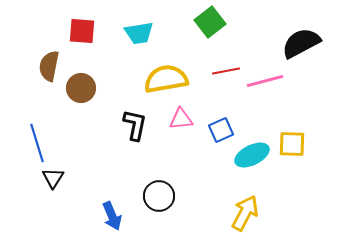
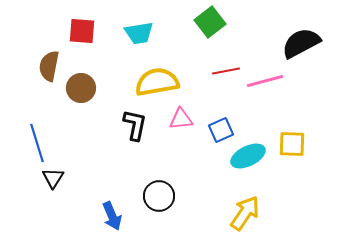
yellow semicircle: moved 9 px left, 3 px down
cyan ellipse: moved 4 px left, 1 px down
yellow arrow: rotated 6 degrees clockwise
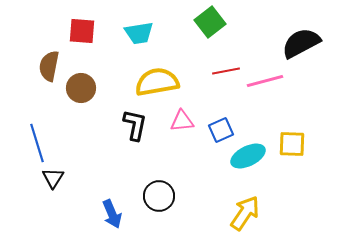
pink triangle: moved 1 px right, 2 px down
blue arrow: moved 2 px up
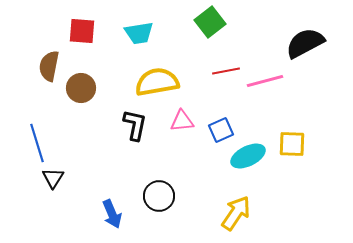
black semicircle: moved 4 px right
yellow arrow: moved 9 px left
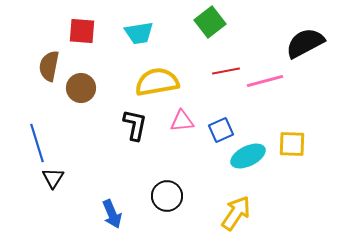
black circle: moved 8 px right
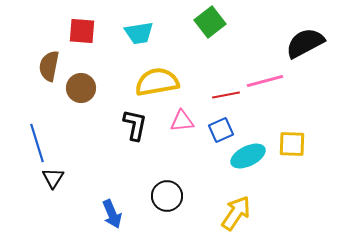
red line: moved 24 px down
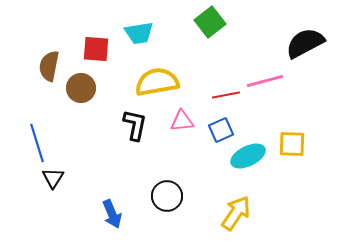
red square: moved 14 px right, 18 px down
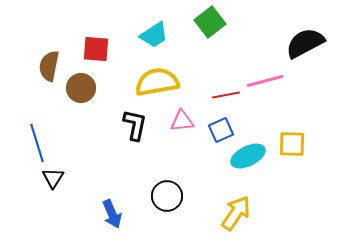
cyan trapezoid: moved 15 px right, 2 px down; rotated 24 degrees counterclockwise
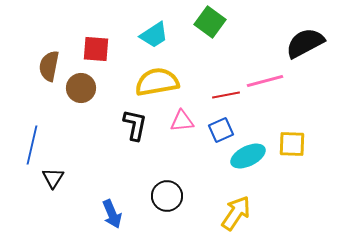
green square: rotated 16 degrees counterclockwise
blue line: moved 5 px left, 2 px down; rotated 30 degrees clockwise
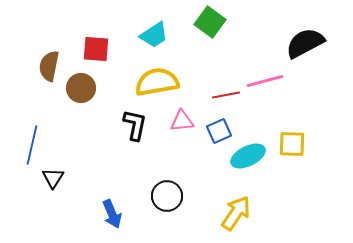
blue square: moved 2 px left, 1 px down
